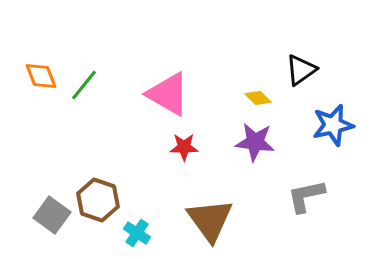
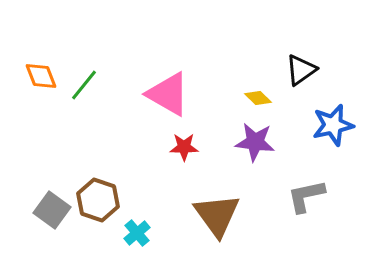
gray square: moved 5 px up
brown triangle: moved 7 px right, 5 px up
cyan cross: rotated 16 degrees clockwise
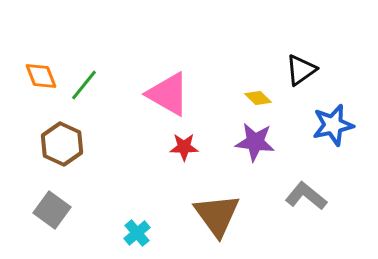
gray L-shape: rotated 51 degrees clockwise
brown hexagon: moved 36 px left, 56 px up; rotated 6 degrees clockwise
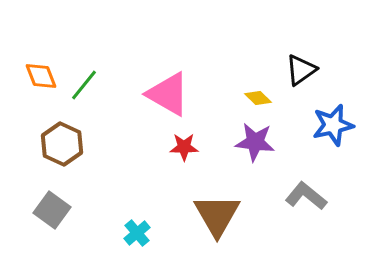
brown triangle: rotated 6 degrees clockwise
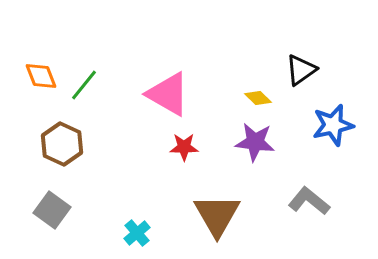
gray L-shape: moved 3 px right, 5 px down
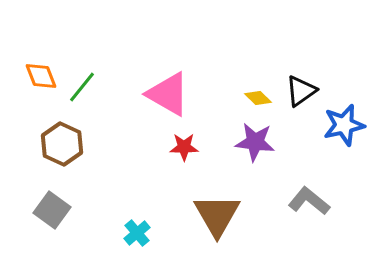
black triangle: moved 21 px down
green line: moved 2 px left, 2 px down
blue star: moved 11 px right
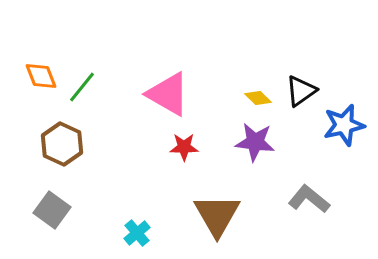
gray L-shape: moved 2 px up
